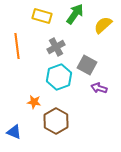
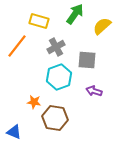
yellow rectangle: moved 3 px left, 5 px down
yellow semicircle: moved 1 px left, 1 px down
orange line: rotated 45 degrees clockwise
gray square: moved 5 px up; rotated 24 degrees counterclockwise
purple arrow: moved 5 px left, 3 px down
brown hexagon: moved 1 px left, 3 px up; rotated 20 degrees counterclockwise
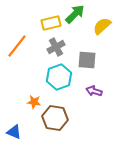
green arrow: rotated 10 degrees clockwise
yellow rectangle: moved 12 px right, 2 px down; rotated 30 degrees counterclockwise
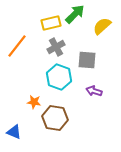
cyan hexagon: rotated 20 degrees counterclockwise
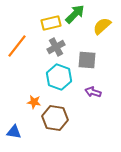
purple arrow: moved 1 px left, 1 px down
blue triangle: rotated 14 degrees counterclockwise
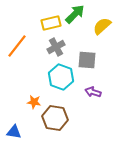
cyan hexagon: moved 2 px right
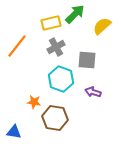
cyan hexagon: moved 2 px down
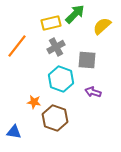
brown hexagon: rotated 10 degrees clockwise
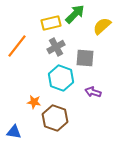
gray square: moved 2 px left, 2 px up
cyan hexagon: moved 1 px up
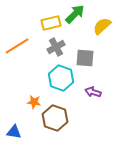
orange line: rotated 20 degrees clockwise
